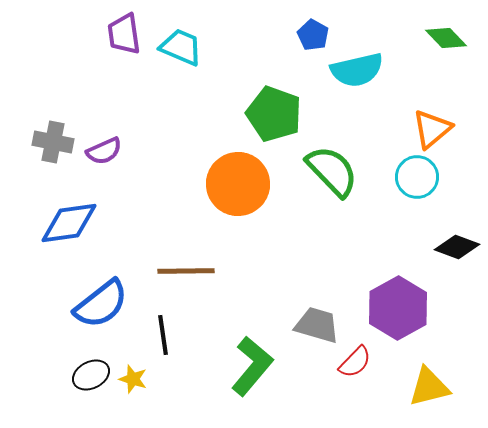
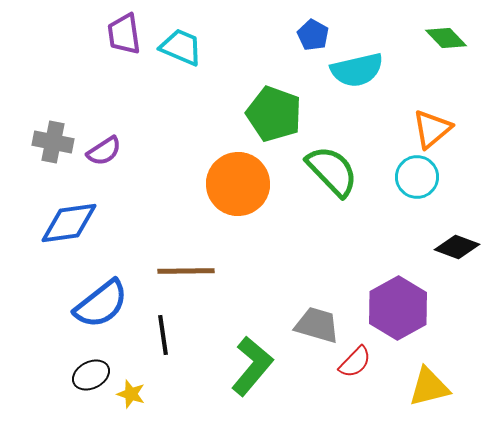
purple semicircle: rotated 9 degrees counterclockwise
yellow star: moved 2 px left, 15 px down
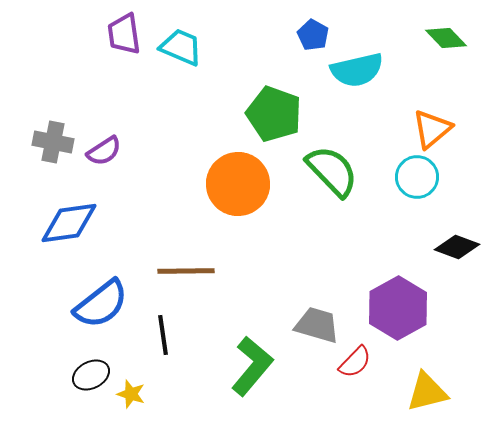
yellow triangle: moved 2 px left, 5 px down
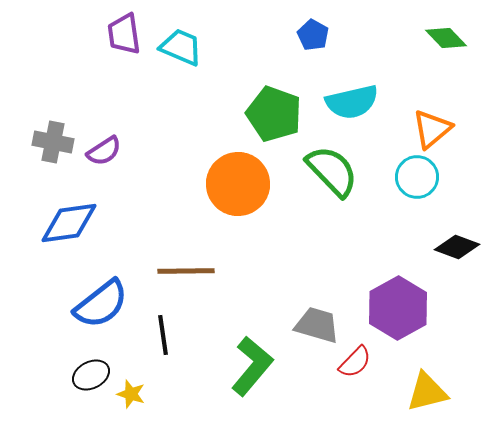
cyan semicircle: moved 5 px left, 32 px down
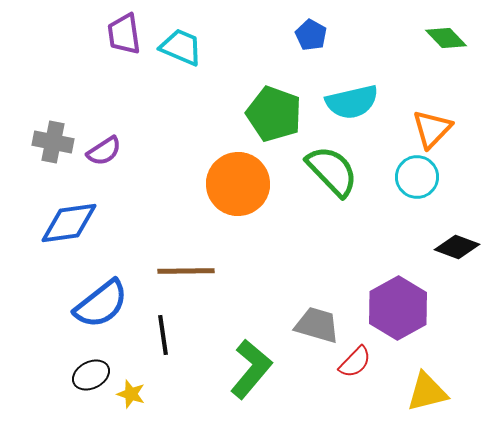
blue pentagon: moved 2 px left
orange triangle: rotated 6 degrees counterclockwise
green L-shape: moved 1 px left, 3 px down
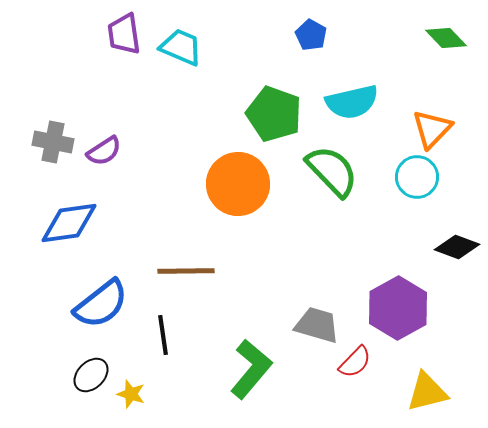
black ellipse: rotated 18 degrees counterclockwise
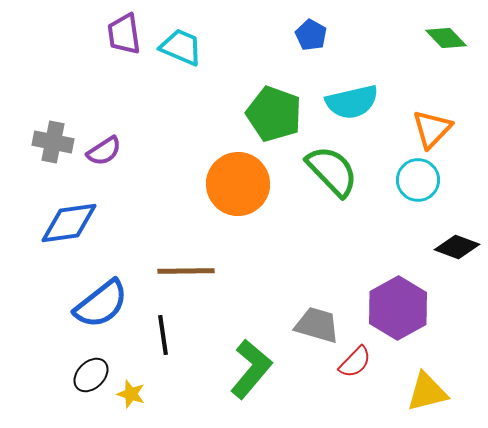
cyan circle: moved 1 px right, 3 px down
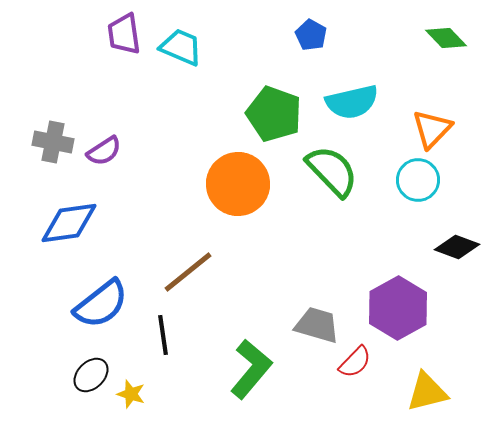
brown line: moved 2 px right, 1 px down; rotated 38 degrees counterclockwise
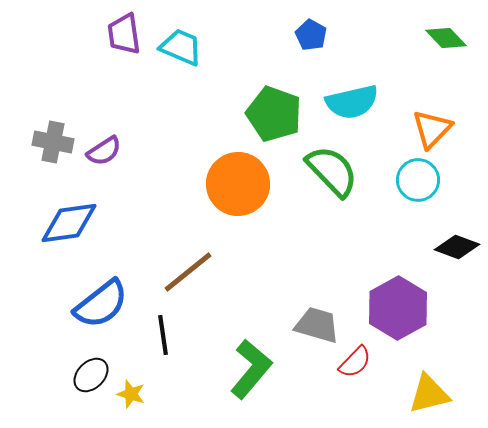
yellow triangle: moved 2 px right, 2 px down
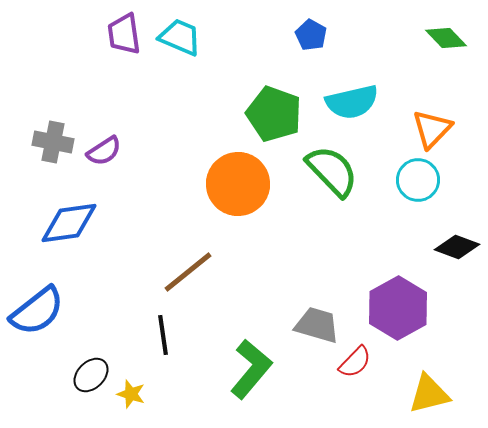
cyan trapezoid: moved 1 px left, 10 px up
blue semicircle: moved 64 px left, 7 px down
